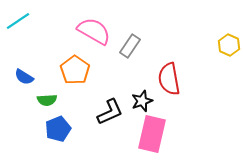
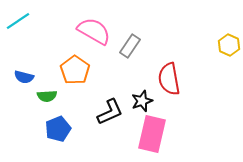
blue semicircle: rotated 18 degrees counterclockwise
green semicircle: moved 4 px up
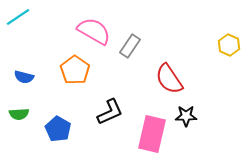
cyan line: moved 4 px up
red semicircle: rotated 24 degrees counterclockwise
green semicircle: moved 28 px left, 18 px down
black star: moved 44 px right, 15 px down; rotated 20 degrees clockwise
blue pentagon: rotated 20 degrees counterclockwise
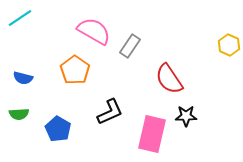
cyan line: moved 2 px right, 1 px down
blue semicircle: moved 1 px left, 1 px down
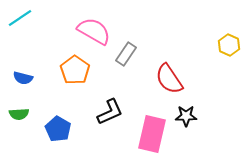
gray rectangle: moved 4 px left, 8 px down
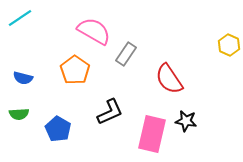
black star: moved 5 px down; rotated 10 degrees clockwise
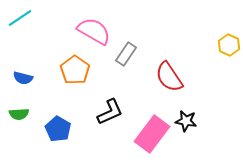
red semicircle: moved 2 px up
pink rectangle: rotated 24 degrees clockwise
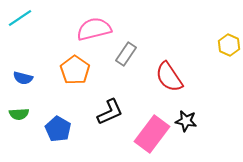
pink semicircle: moved 2 px up; rotated 44 degrees counterclockwise
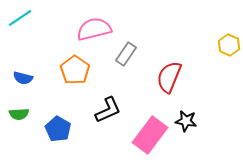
red semicircle: rotated 56 degrees clockwise
black L-shape: moved 2 px left, 2 px up
pink rectangle: moved 2 px left, 1 px down
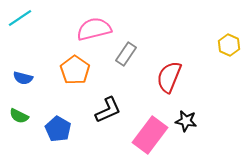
green semicircle: moved 2 px down; rotated 30 degrees clockwise
